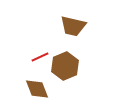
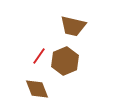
red line: moved 1 px left, 1 px up; rotated 30 degrees counterclockwise
brown hexagon: moved 5 px up
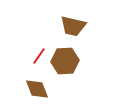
brown hexagon: rotated 20 degrees clockwise
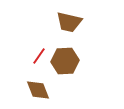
brown trapezoid: moved 4 px left, 4 px up
brown diamond: moved 1 px right, 1 px down
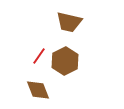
brown hexagon: rotated 24 degrees counterclockwise
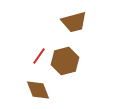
brown trapezoid: moved 5 px right; rotated 28 degrees counterclockwise
brown hexagon: rotated 12 degrees clockwise
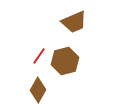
brown trapezoid: rotated 8 degrees counterclockwise
brown diamond: rotated 50 degrees clockwise
